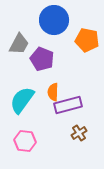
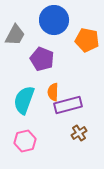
gray trapezoid: moved 4 px left, 9 px up
cyan semicircle: moved 2 px right; rotated 16 degrees counterclockwise
pink hexagon: rotated 20 degrees counterclockwise
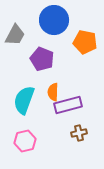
orange pentagon: moved 2 px left, 2 px down
brown cross: rotated 21 degrees clockwise
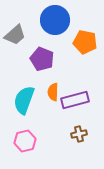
blue circle: moved 1 px right
gray trapezoid: rotated 20 degrees clockwise
purple rectangle: moved 7 px right, 5 px up
brown cross: moved 1 px down
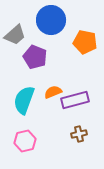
blue circle: moved 4 px left
purple pentagon: moved 7 px left, 2 px up
orange semicircle: rotated 66 degrees clockwise
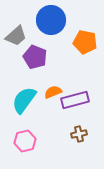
gray trapezoid: moved 1 px right, 1 px down
cyan semicircle: rotated 16 degrees clockwise
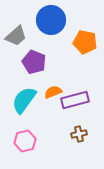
purple pentagon: moved 1 px left, 5 px down
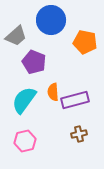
orange semicircle: rotated 72 degrees counterclockwise
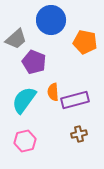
gray trapezoid: moved 3 px down
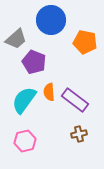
orange semicircle: moved 4 px left
purple rectangle: rotated 52 degrees clockwise
